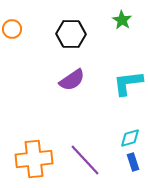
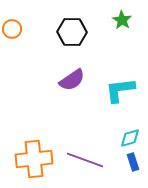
black hexagon: moved 1 px right, 2 px up
cyan L-shape: moved 8 px left, 7 px down
purple line: rotated 27 degrees counterclockwise
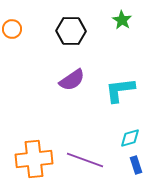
black hexagon: moved 1 px left, 1 px up
blue rectangle: moved 3 px right, 3 px down
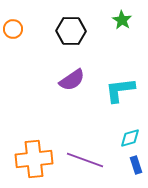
orange circle: moved 1 px right
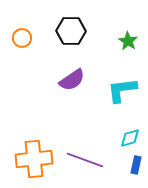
green star: moved 6 px right, 21 px down
orange circle: moved 9 px right, 9 px down
cyan L-shape: moved 2 px right
blue rectangle: rotated 30 degrees clockwise
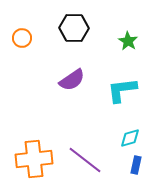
black hexagon: moved 3 px right, 3 px up
purple line: rotated 18 degrees clockwise
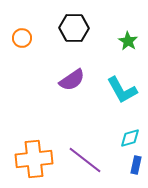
cyan L-shape: rotated 112 degrees counterclockwise
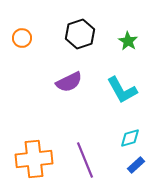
black hexagon: moved 6 px right, 6 px down; rotated 20 degrees counterclockwise
purple semicircle: moved 3 px left, 2 px down; rotated 8 degrees clockwise
purple line: rotated 30 degrees clockwise
blue rectangle: rotated 36 degrees clockwise
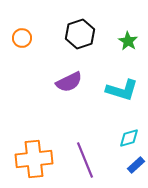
cyan L-shape: rotated 44 degrees counterclockwise
cyan diamond: moved 1 px left
